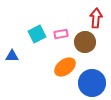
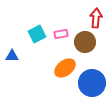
orange ellipse: moved 1 px down
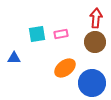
cyan square: rotated 18 degrees clockwise
brown circle: moved 10 px right
blue triangle: moved 2 px right, 2 px down
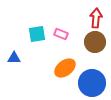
pink rectangle: rotated 32 degrees clockwise
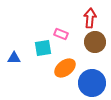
red arrow: moved 6 px left
cyan square: moved 6 px right, 14 px down
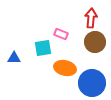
red arrow: moved 1 px right
orange ellipse: rotated 50 degrees clockwise
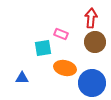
blue triangle: moved 8 px right, 20 px down
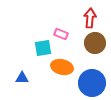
red arrow: moved 1 px left
brown circle: moved 1 px down
orange ellipse: moved 3 px left, 1 px up
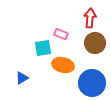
orange ellipse: moved 1 px right, 2 px up
blue triangle: rotated 32 degrees counterclockwise
